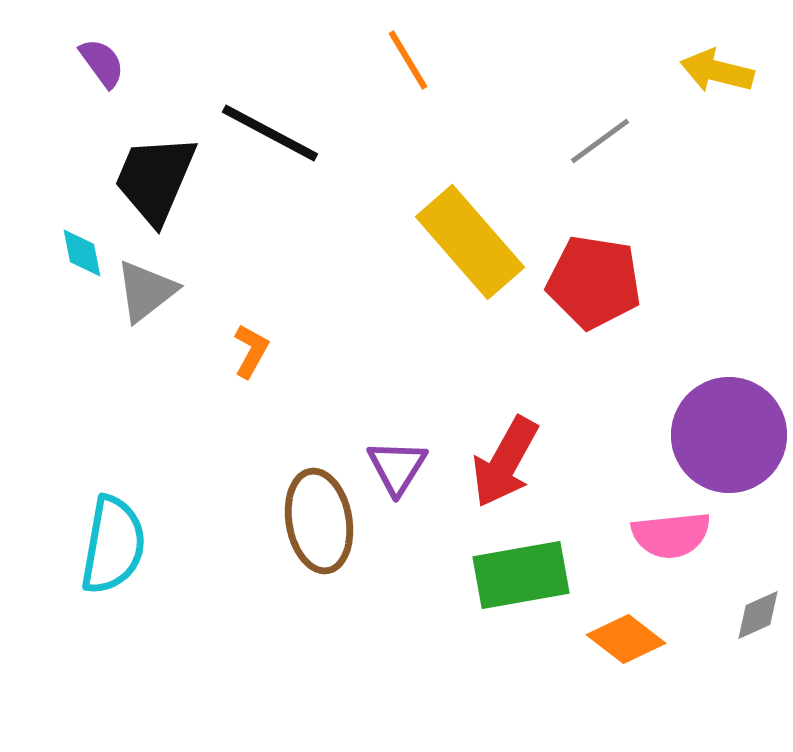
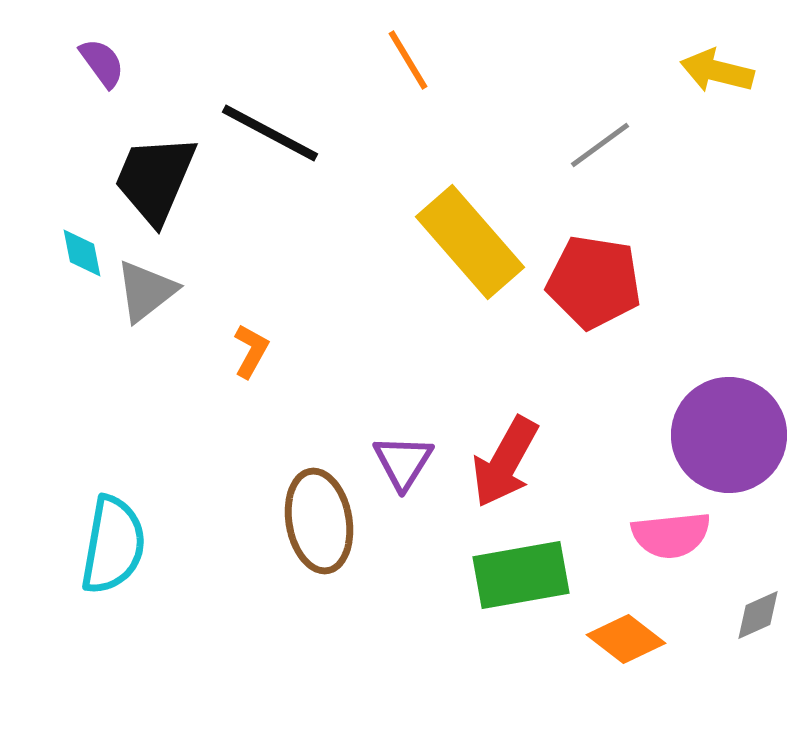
gray line: moved 4 px down
purple triangle: moved 6 px right, 5 px up
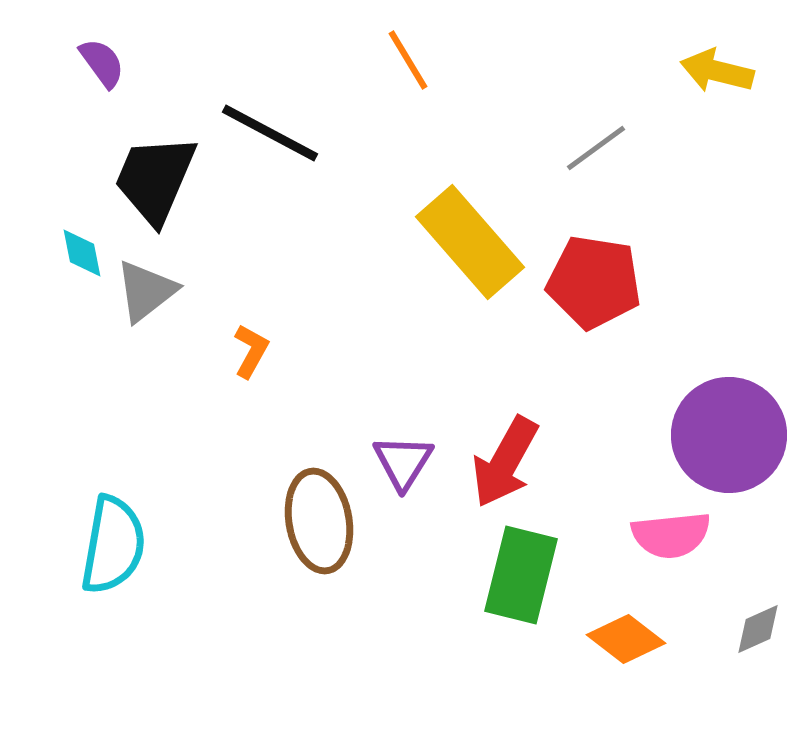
gray line: moved 4 px left, 3 px down
green rectangle: rotated 66 degrees counterclockwise
gray diamond: moved 14 px down
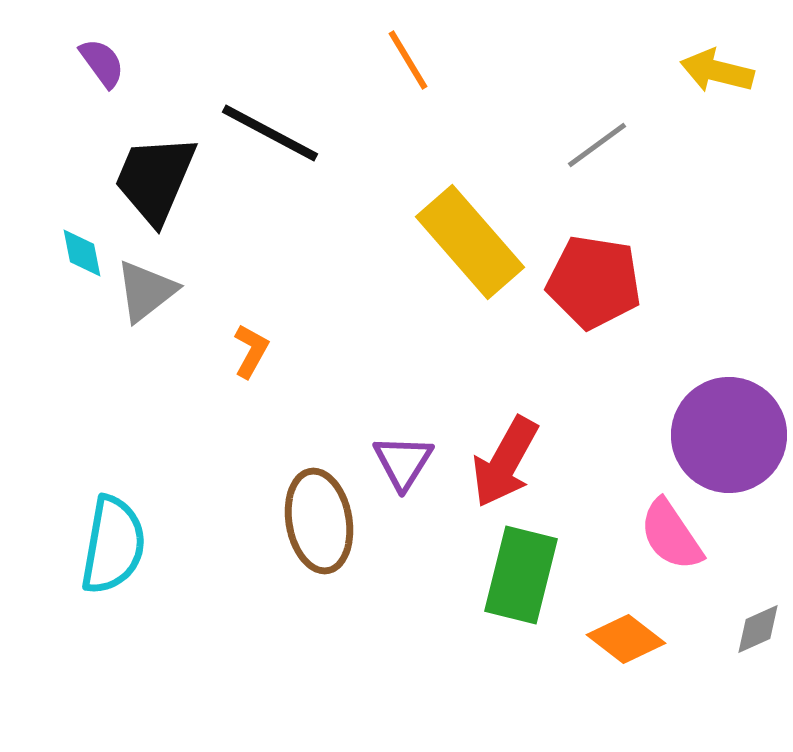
gray line: moved 1 px right, 3 px up
pink semicircle: rotated 62 degrees clockwise
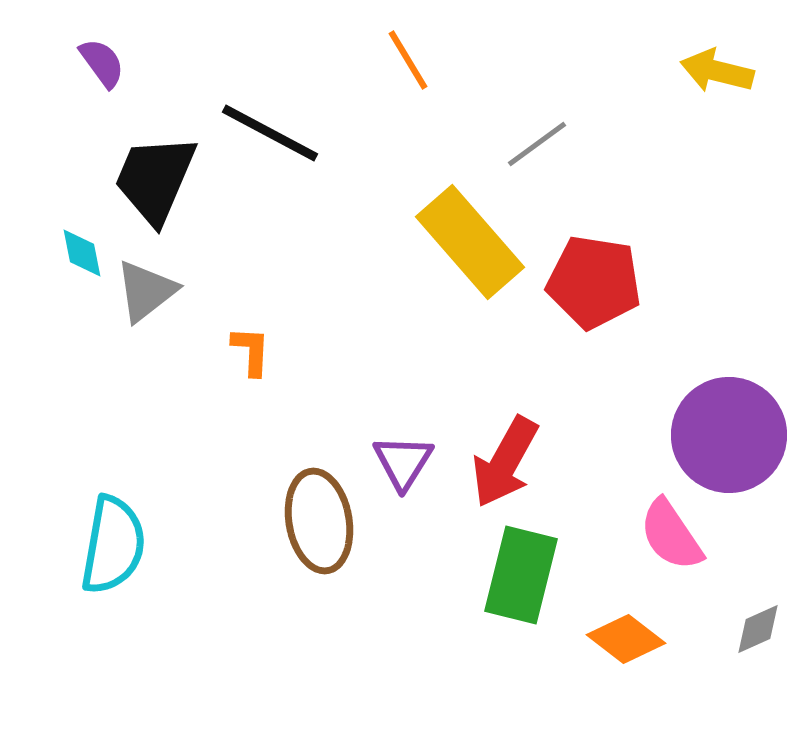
gray line: moved 60 px left, 1 px up
orange L-shape: rotated 26 degrees counterclockwise
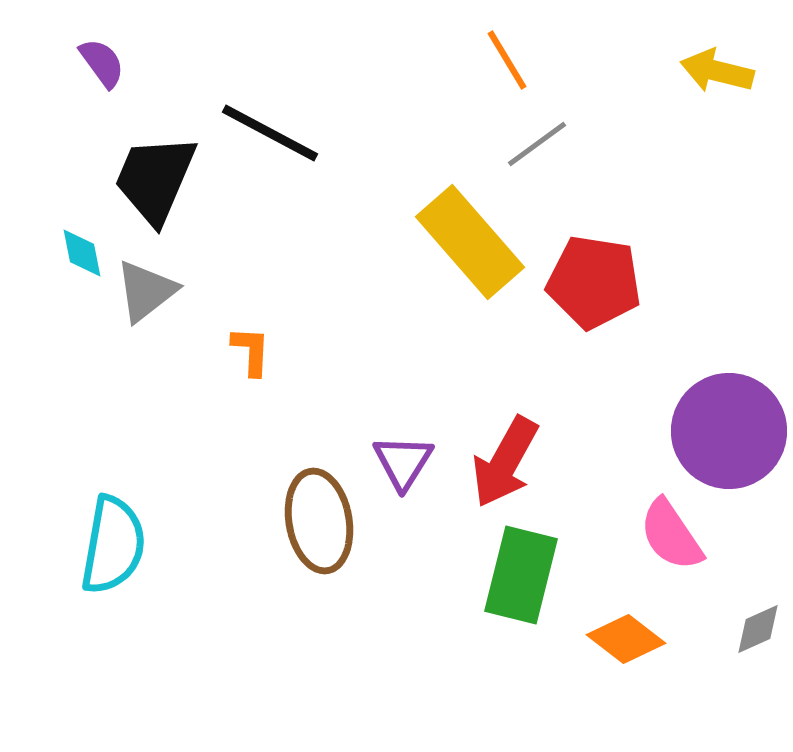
orange line: moved 99 px right
purple circle: moved 4 px up
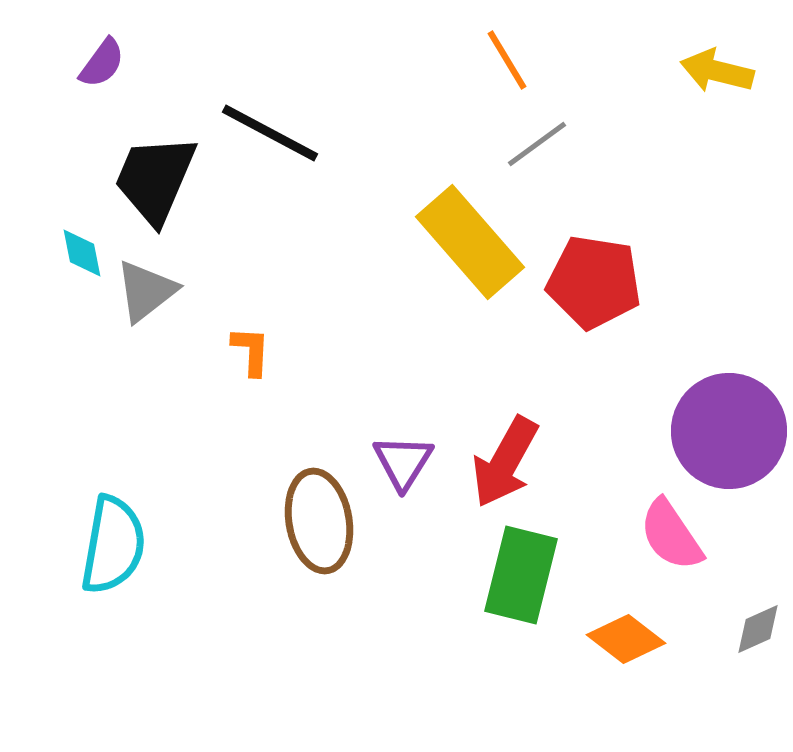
purple semicircle: rotated 72 degrees clockwise
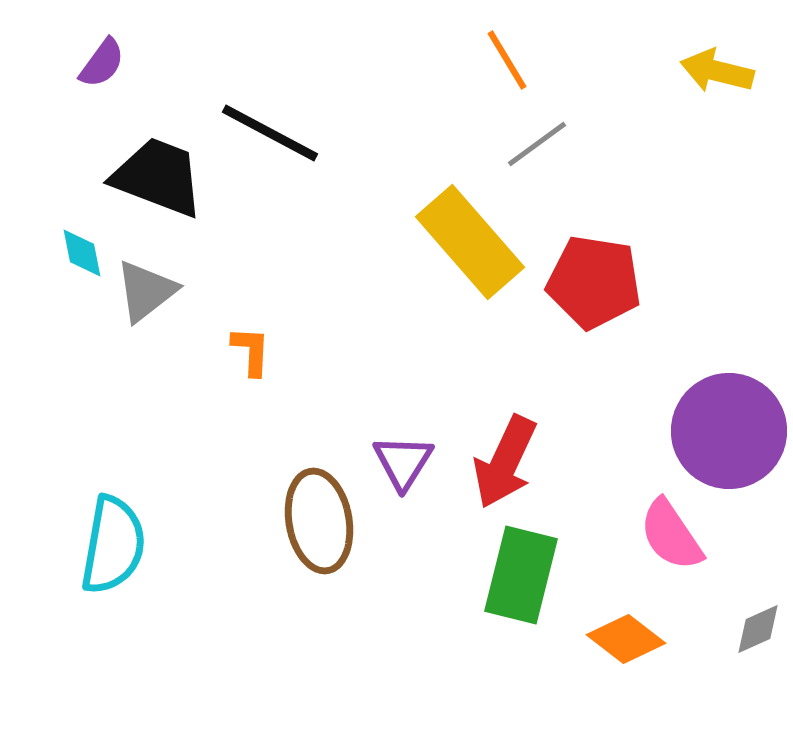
black trapezoid: moved 3 px right, 2 px up; rotated 88 degrees clockwise
red arrow: rotated 4 degrees counterclockwise
